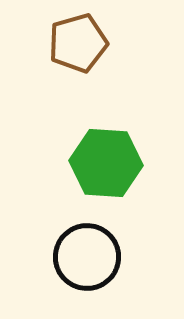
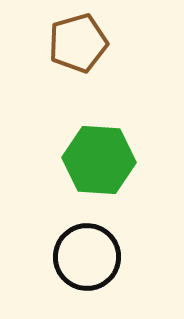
green hexagon: moved 7 px left, 3 px up
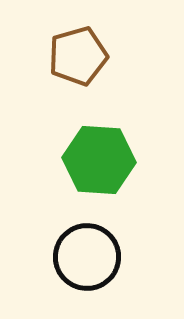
brown pentagon: moved 13 px down
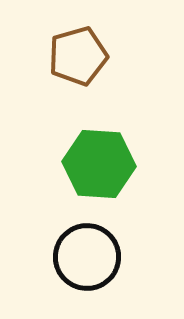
green hexagon: moved 4 px down
